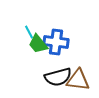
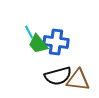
black semicircle: moved 1 px up
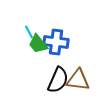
black semicircle: moved 4 px down; rotated 52 degrees counterclockwise
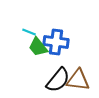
cyan line: rotated 40 degrees counterclockwise
green trapezoid: moved 3 px down
black semicircle: rotated 16 degrees clockwise
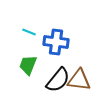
green trapezoid: moved 10 px left, 18 px down; rotated 60 degrees clockwise
brown triangle: moved 1 px right
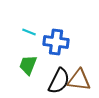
black semicircle: moved 1 px right, 1 px down; rotated 12 degrees counterclockwise
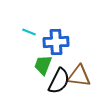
blue cross: rotated 10 degrees counterclockwise
green trapezoid: moved 15 px right
brown triangle: moved 4 px up
